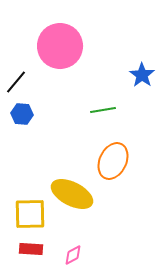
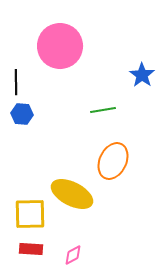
black line: rotated 40 degrees counterclockwise
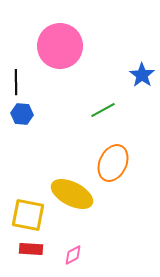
green line: rotated 20 degrees counterclockwise
orange ellipse: moved 2 px down
yellow square: moved 2 px left, 1 px down; rotated 12 degrees clockwise
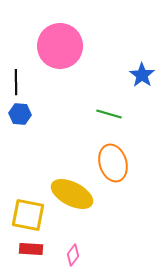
green line: moved 6 px right, 4 px down; rotated 45 degrees clockwise
blue hexagon: moved 2 px left
orange ellipse: rotated 42 degrees counterclockwise
pink diamond: rotated 25 degrees counterclockwise
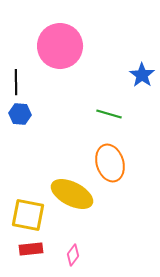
orange ellipse: moved 3 px left
red rectangle: rotated 10 degrees counterclockwise
